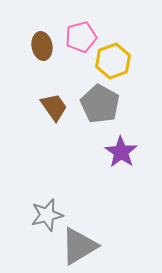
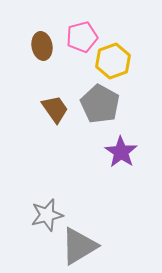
pink pentagon: moved 1 px right
brown trapezoid: moved 1 px right, 2 px down
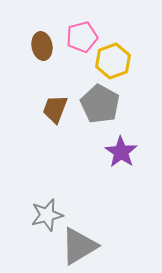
brown trapezoid: rotated 124 degrees counterclockwise
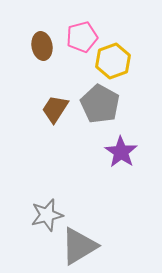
brown trapezoid: rotated 12 degrees clockwise
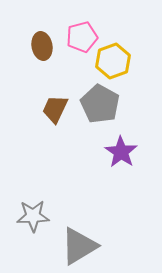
brown trapezoid: rotated 8 degrees counterclockwise
gray star: moved 14 px left, 1 px down; rotated 12 degrees clockwise
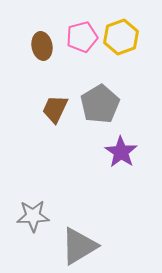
yellow hexagon: moved 8 px right, 24 px up
gray pentagon: rotated 12 degrees clockwise
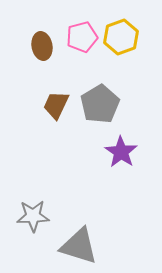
brown trapezoid: moved 1 px right, 4 px up
gray triangle: rotated 48 degrees clockwise
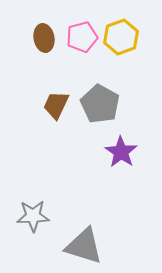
brown ellipse: moved 2 px right, 8 px up
gray pentagon: rotated 12 degrees counterclockwise
gray triangle: moved 5 px right
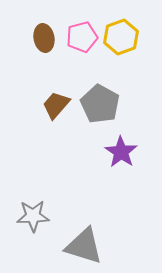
brown trapezoid: rotated 16 degrees clockwise
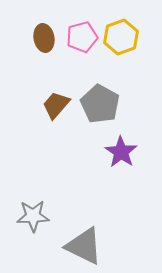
gray triangle: rotated 9 degrees clockwise
